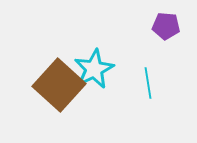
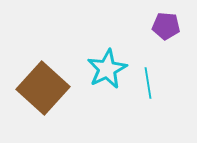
cyan star: moved 13 px right
brown square: moved 16 px left, 3 px down
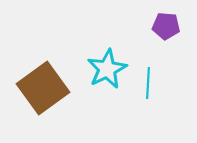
cyan line: rotated 12 degrees clockwise
brown square: rotated 12 degrees clockwise
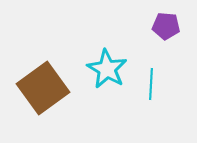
cyan star: rotated 15 degrees counterclockwise
cyan line: moved 3 px right, 1 px down
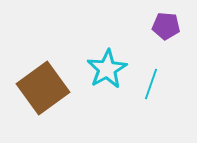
cyan star: rotated 12 degrees clockwise
cyan line: rotated 16 degrees clockwise
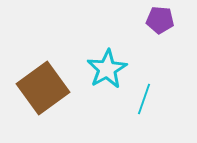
purple pentagon: moved 6 px left, 6 px up
cyan line: moved 7 px left, 15 px down
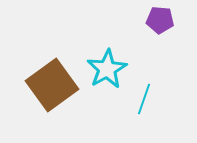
brown square: moved 9 px right, 3 px up
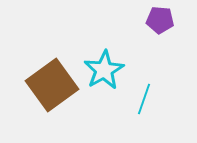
cyan star: moved 3 px left, 1 px down
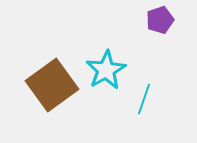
purple pentagon: rotated 24 degrees counterclockwise
cyan star: moved 2 px right
